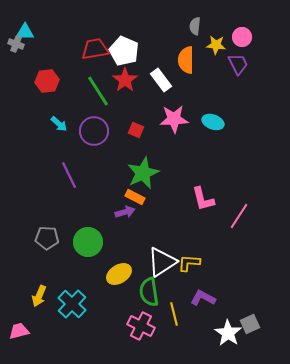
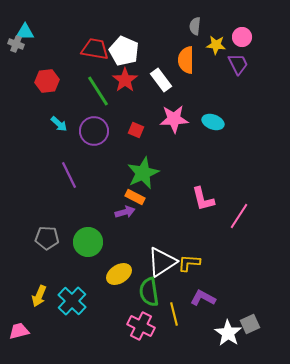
red trapezoid: rotated 20 degrees clockwise
cyan cross: moved 3 px up
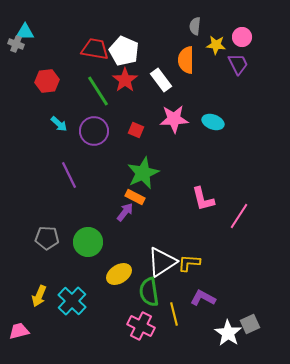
purple arrow: rotated 36 degrees counterclockwise
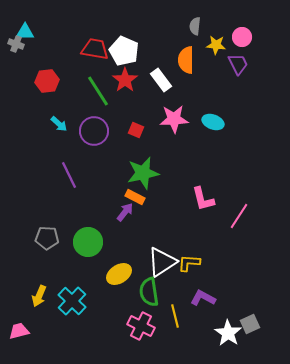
green star: rotated 12 degrees clockwise
yellow line: moved 1 px right, 2 px down
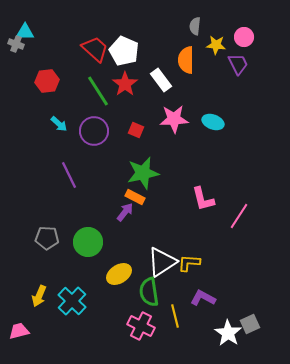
pink circle: moved 2 px right
red trapezoid: rotated 32 degrees clockwise
red star: moved 4 px down
